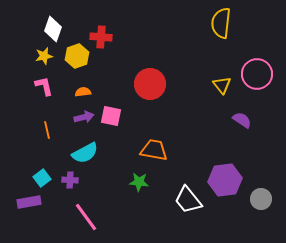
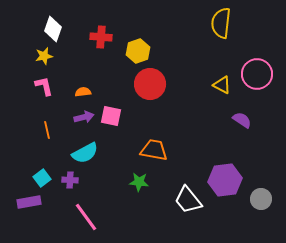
yellow hexagon: moved 61 px right, 5 px up
yellow triangle: rotated 24 degrees counterclockwise
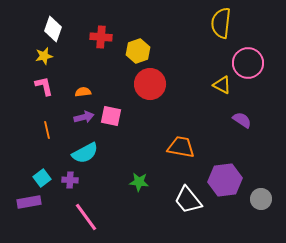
pink circle: moved 9 px left, 11 px up
orange trapezoid: moved 27 px right, 3 px up
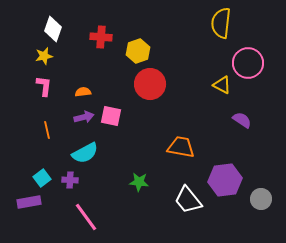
pink L-shape: rotated 20 degrees clockwise
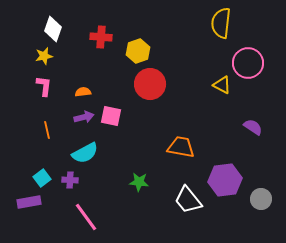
purple semicircle: moved 11 px right, 7 px down
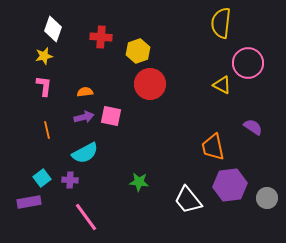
orange semicircle: moved 2 px right
orange trapezoid: moved 32 px right; rotated 112 degrees counterclockwise
purple hexagon: moved 5 px right, 5 px down
gray circle: moved 6 px right, 1 px up
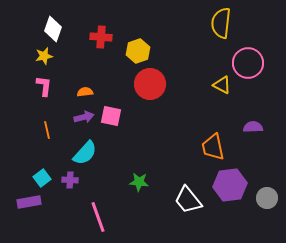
purple semicircle: rotated 36 degrees counterclockwise
cyan semicircle: rotated 20 degrees counterclockwise
pink line: moved 12 px right; rotated 16 degrees clockwise
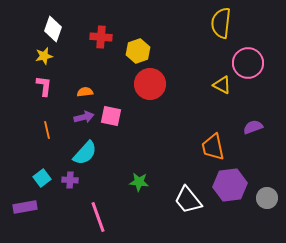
purple semicircle: rotated 18 degrees counterclockwise
purple rectangle: moved 4 px left, 5 px down
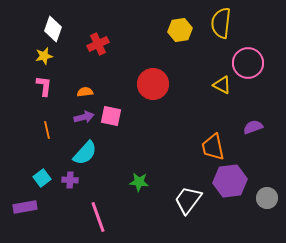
red cross: moved 3 px left, 7 px down; rotated 30 degrees counterclockwise
yellow hexagon: moved 42 px right, 21 px up; rotated 10 degrees clockwise
red circle: moved 3 px right
purple hexagon: moved 4 px up
white trapezoid: rotated 76 degrees clockwise
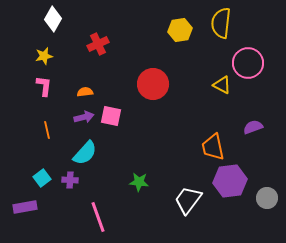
white diamond: moved 10 px up; rotated 10 degrees clockwise
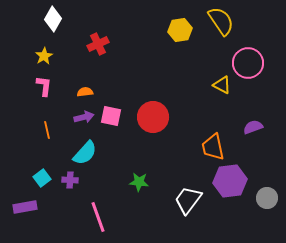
yellow semicircle: moved 2 px up; rotated 140 degrees clockwise
yellow star: rotated 18 degrees counterclockwise
red circle: moved 33 px down
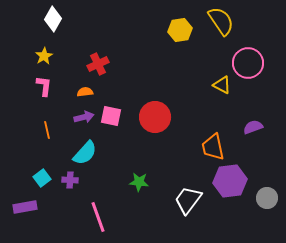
red cross: moved 20 px down
red circle: moved 2 px right
